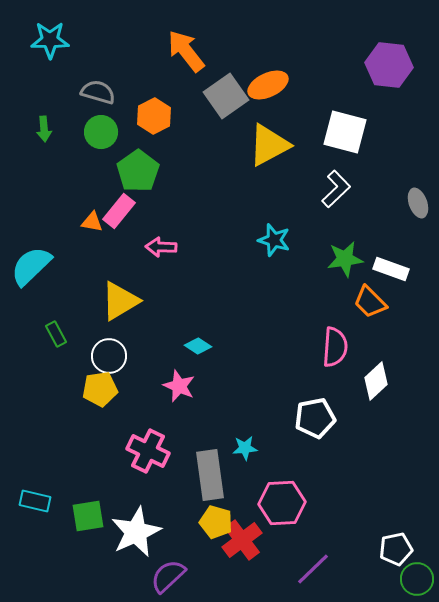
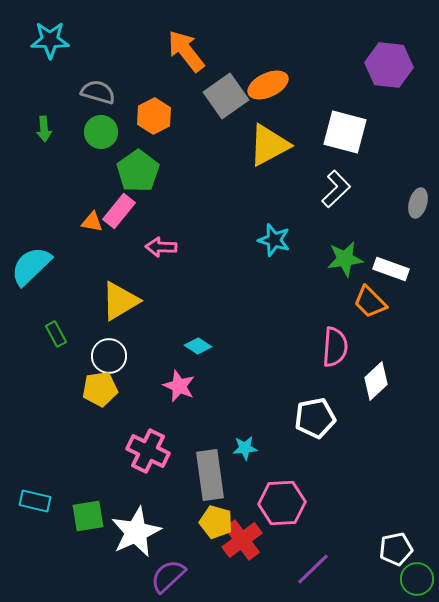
gray ellipse at (418, 203): rotated 36 degrees clockwise
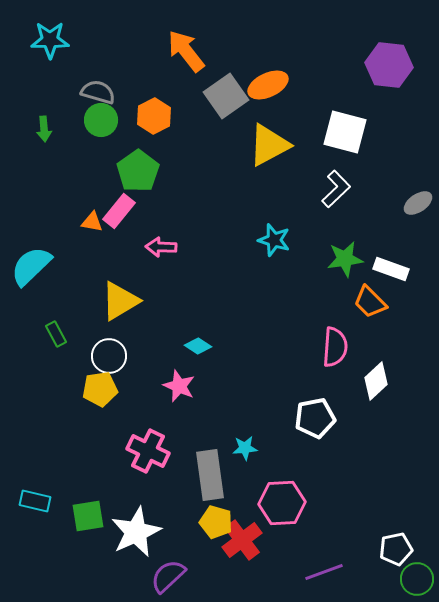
green circle at (101, 132): moved 12 px up
gray ellipse at (418, 203): rotated 40 degrees clockwise
purple line at (313, 569): moved 11 px right, 3 px down; rotated 24 degrees clockwise
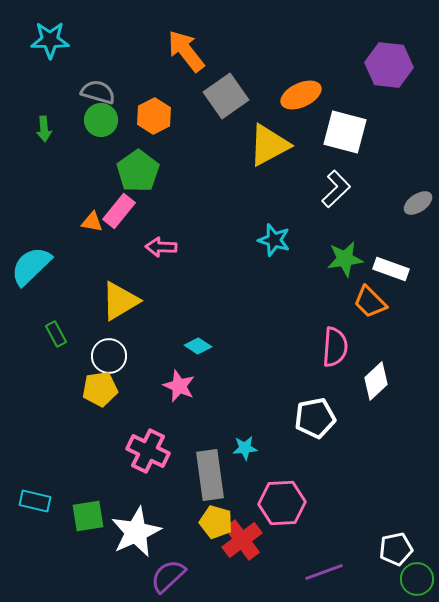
orange ellipse at (268, 85): moved 33 px right, 10 px down
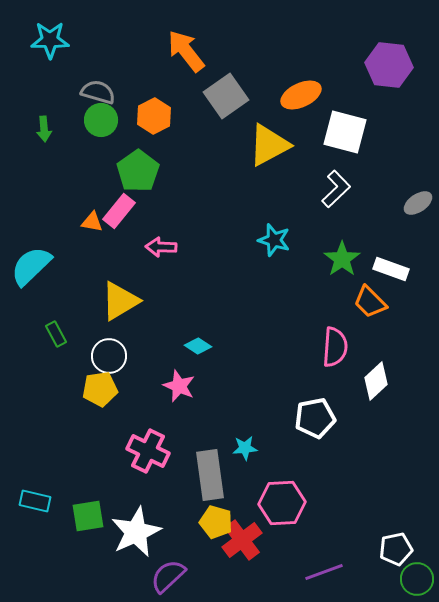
green star at (345, 259): moved 3 px left; rotated 27 degrees counterclockwise
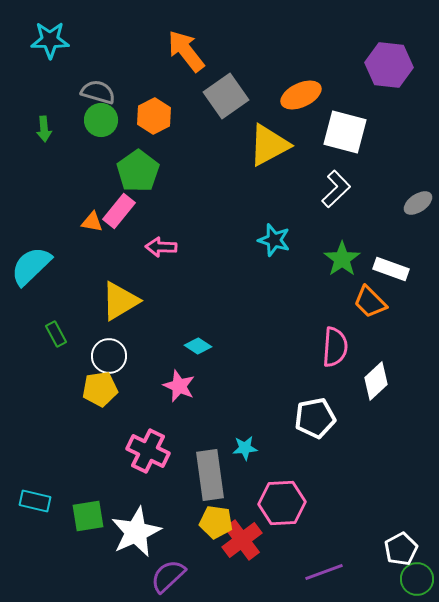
yellow pentagon at (216, 522): rotated 8 degrees counterclockwise
white pentagon at (396, 549): moved 5 px right; rotated 16 degrees counterclockwise
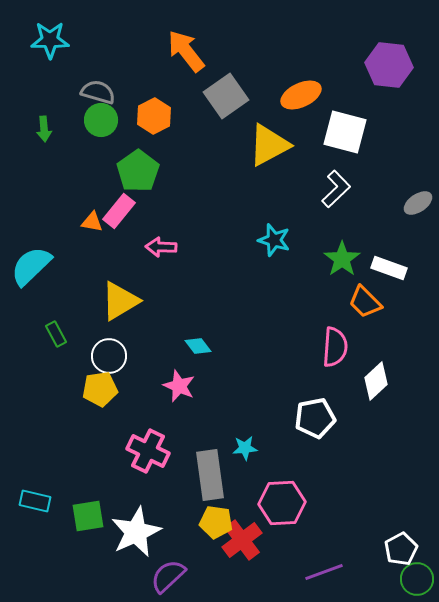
white rectangle at (391, 269): moved 2 px left, 1 px up
orange trapezoid at (370, 302): moved 5 px left
cyan diamond at (198, 346): rotated 20 degrees clockwise
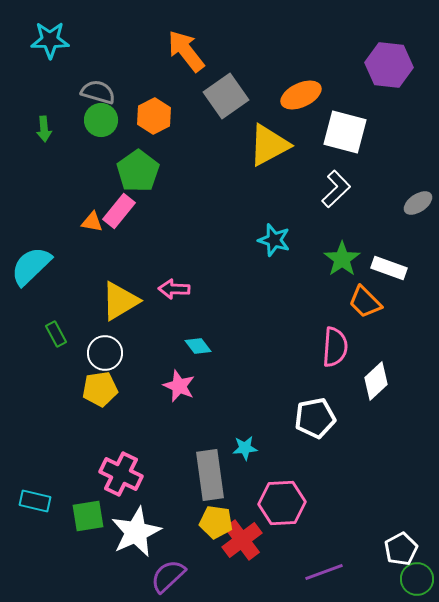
pink arrow at (161, 247): moved 13 px right, 42 px down
white circle at (109, 356): moved 4 px left, 3 px up
pink cross at (148, 451): moved 27 px left, 23 px down
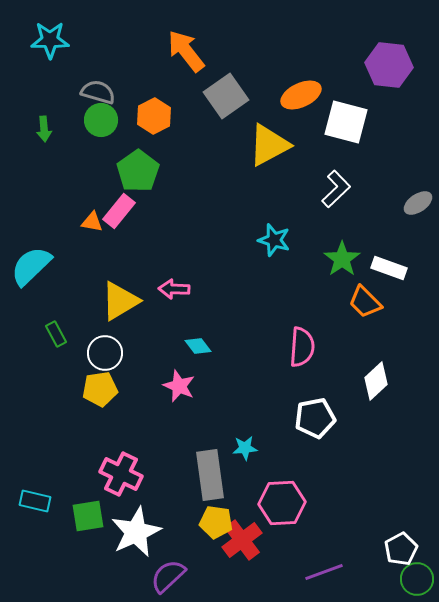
white square at (345, 132): moved 1 px right, 10 px up
pink semicircle at (335, 347): moved 33 px left
